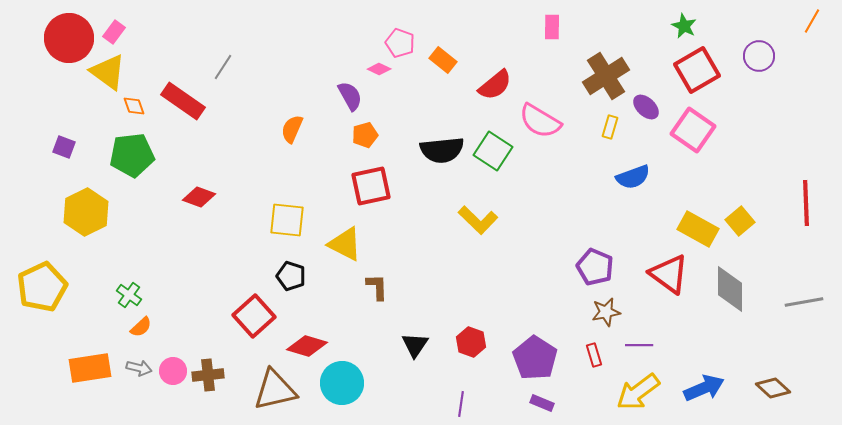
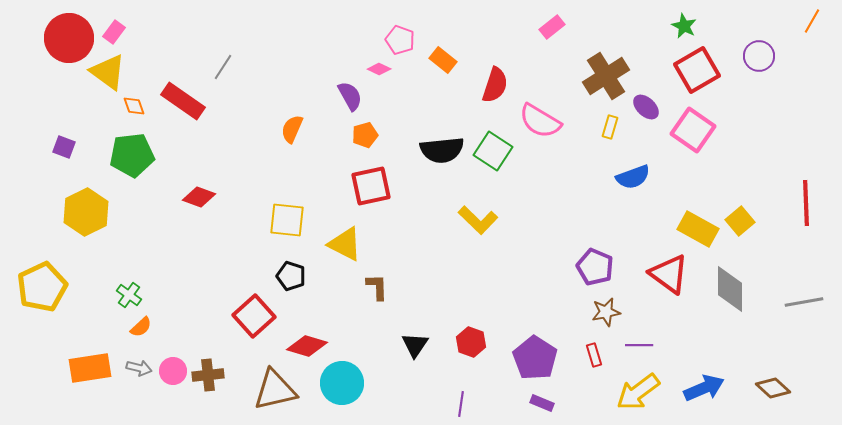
pink rectangle at (552, 27): rotated 50 degrees clockwise
pink pentagon at (400, 43): moved 3 px up
red semicircle at (495, 85): rotated 33 degrees counterclockwise
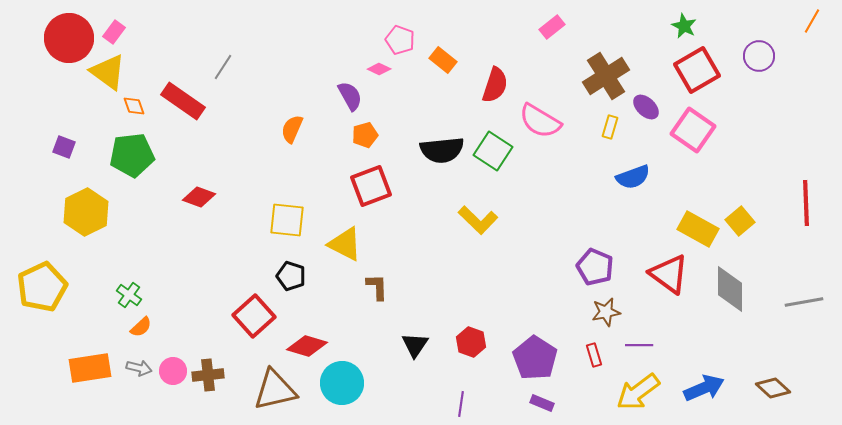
red square at (371, 186): rotated 9 degrees counterclockwise
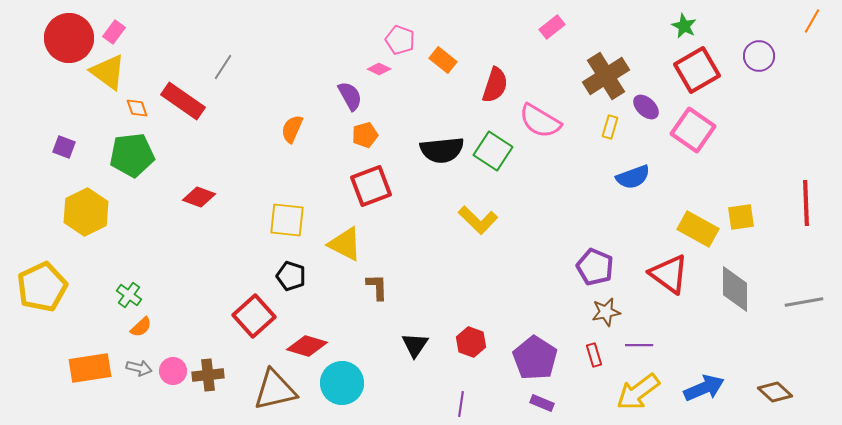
orange diamond at (134, 106): moved 3 px right, 2 px down
yellow square at (740, 221): moved 1 px right, 4 px up; rotated 32 degrees clockwise
gray diamond at (730, 289): moved 5 px right
brown diamond at (773, 388): moved 2 px right, 4 px down
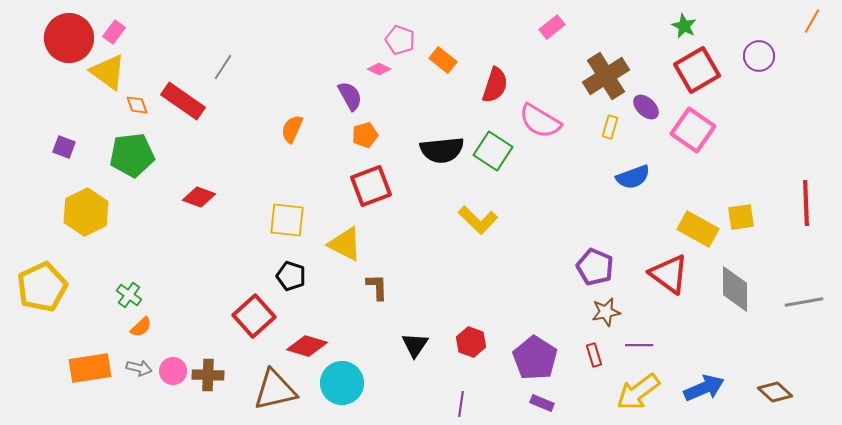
orange diamond at (137, 108): moved 3 px up
brown cross at (208, 375): rotated 8 degrees clockwise
